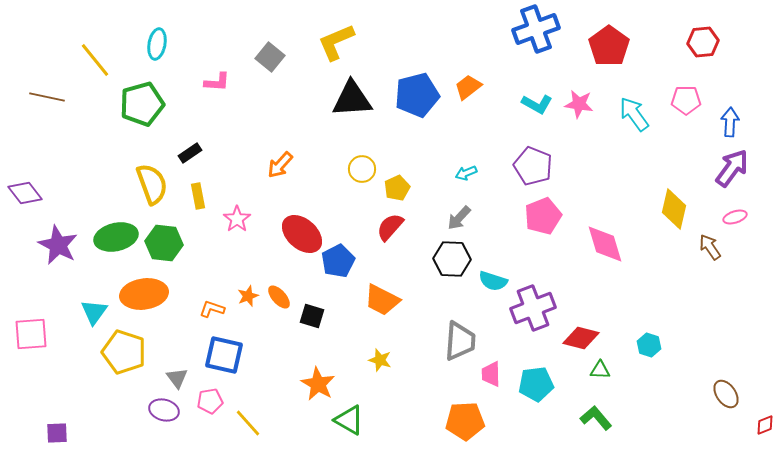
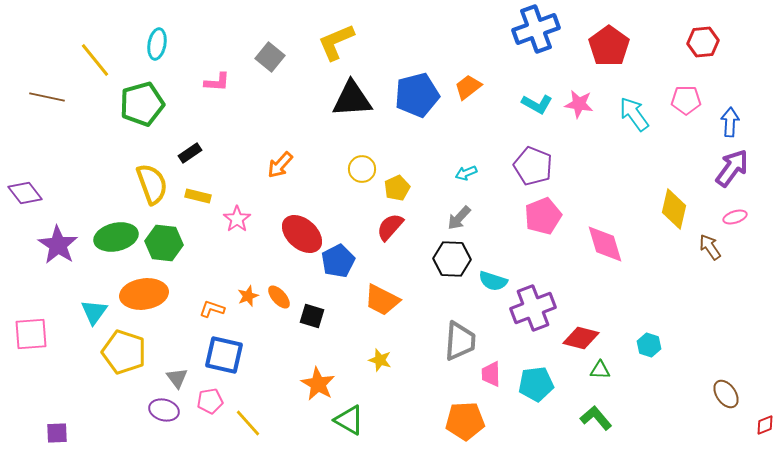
yellow rectangle at (198, 196): rotated 65 degrees counterclockwise
purple star at (58, 245): rotated 6 degrees clockwise
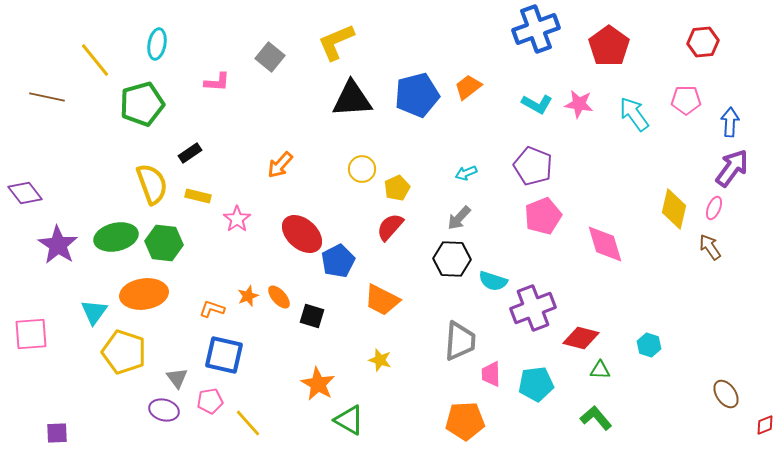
pink ellipse at (735, 217): moved 21 px left, 9 px up; rotated 50 degrees counterclockwise
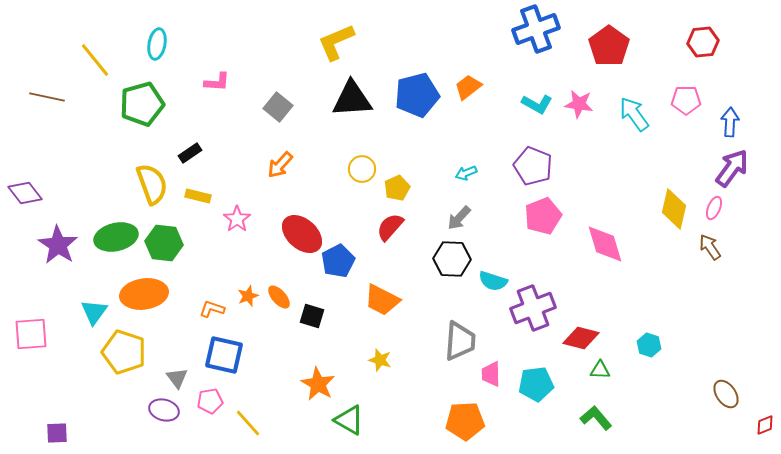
gray square at (270, 57): moved 8 px right, 50 px down
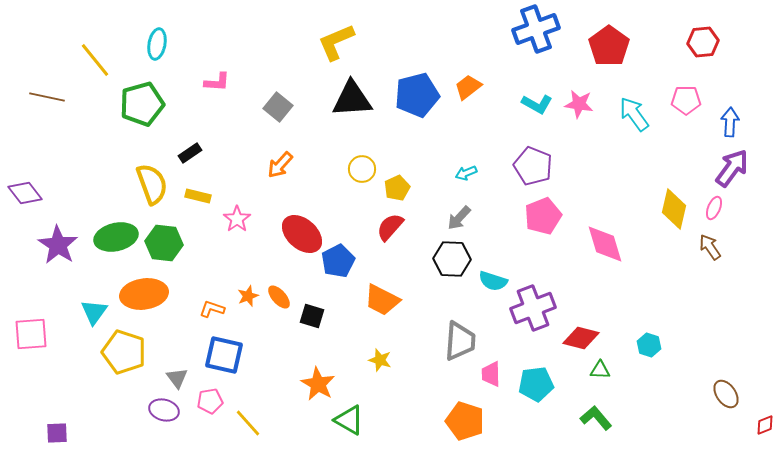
orange pentagon at (465, 421): rotated 21 degrees clockwise
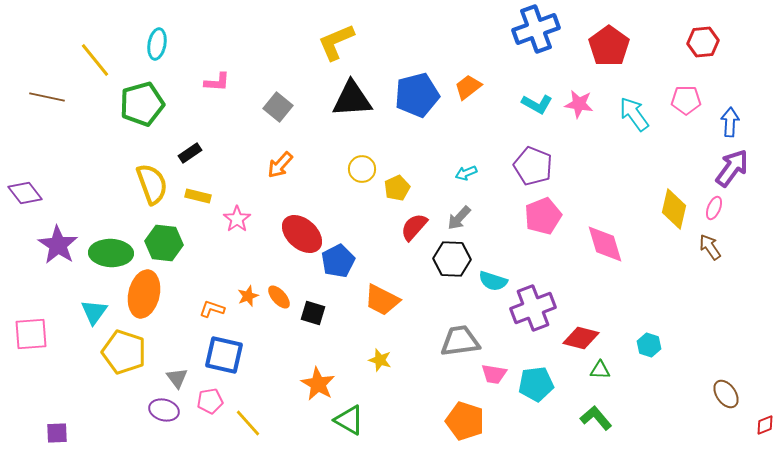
red semicircle at (390, 227): moved 24 px right
green ellipse at (116, 237): moved 5 px left, 16 px down; rotated 15 degrees clockwise
orange ellipse at (144, 294): rotated 69 degrees counterclockwise
black square at (312, 316): moved 1 px right, 3 px up
gray trapezoid at (460, 341): rotated 102 degrees counterclockwise
pink trapezoid at (491, 374): moved 3 px right; rotated 80 degrees counterclockwise
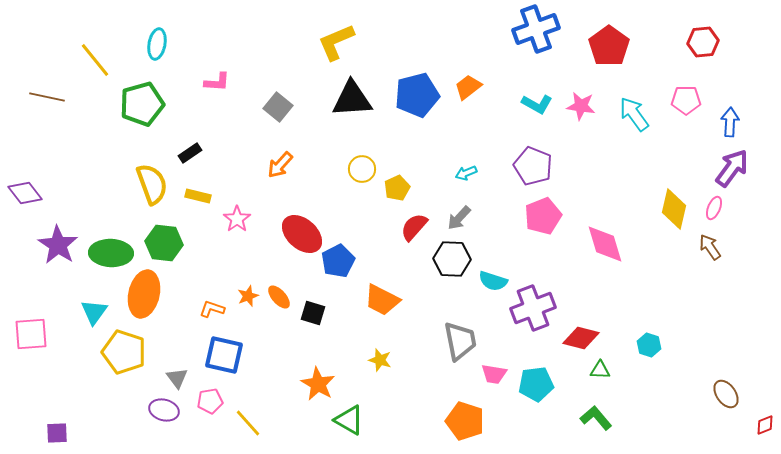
pink star at (579, 104): moved 2 px right, 2 px down
gray trapezoid at (460, 341): rotated 87 degrees clockwise
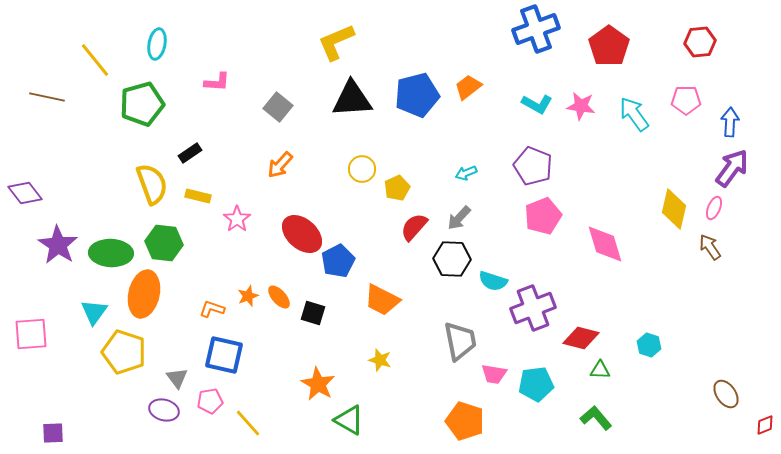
red hexagon at (703, 42): moved 3 px left
purple square at (57, 433): moved 4 px left
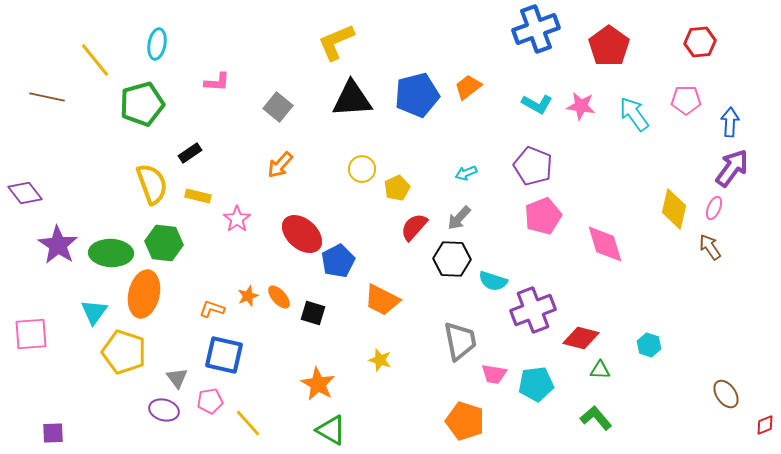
purple cross at (533, 308): moved 2 px down
green triangle at (349, 420): moved 18 px left, 10 px down
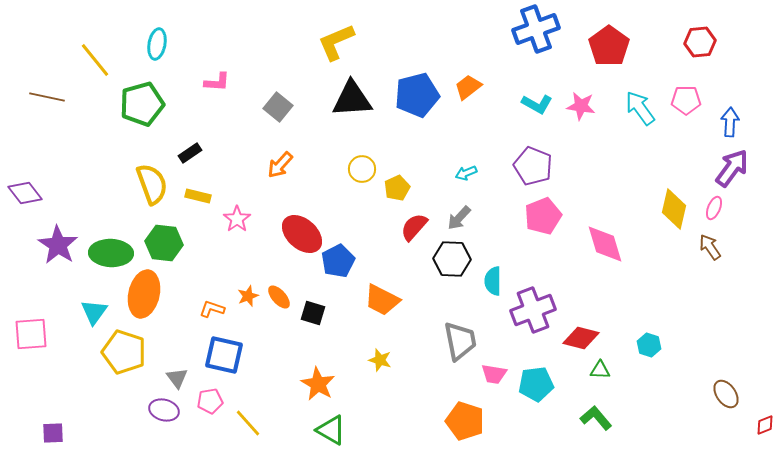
cyan arrow at (634, 114): moved 6 px right, 6 px up
cyan semicircle at (493, 281): rotated 72 degrees clockwise
